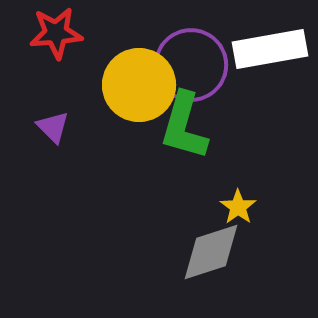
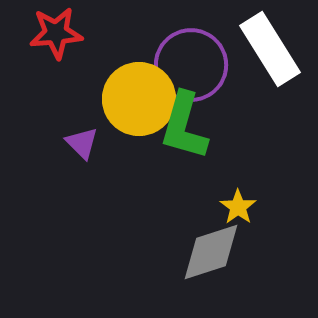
white rectangle: rotated 68 degrees clockwise
yellow circle: moved 14 px down
purple triangle: moved 29 px right, 16 px down
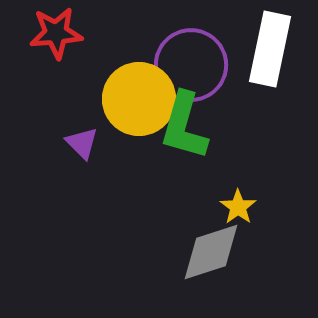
white rectangle: rotated 44 degrees clockwise
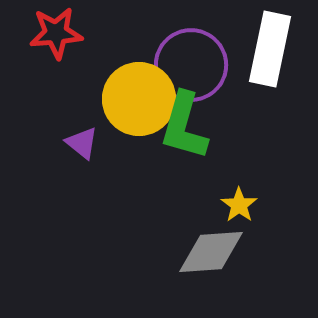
purple triangle: rotated 6 degrees counterclockwise
yellow star: moved 1 px right, 2 px up
gray diamond: rotated 14 degrees clockwise
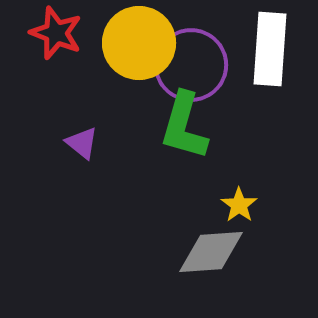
red star: rotated 26 degrees clockwise
white rectangle: rotated 8 degrees counterclockwise
yellow circle: moved 56 px up
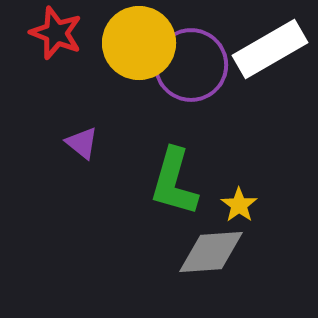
white rectangle: rotated 56 degrees clockwise
green L-shape: moved 10 px left, 56 px down
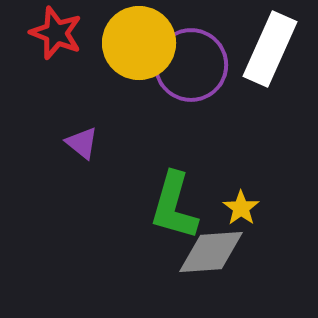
white rectangle: rotated 36 degrees counterclockwise
green L-shape: moved 24 px down
yellow star: moved 2 px right, 3 px down
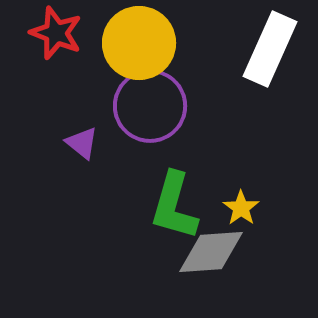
purple circle: moved 41 px left, 41 px down
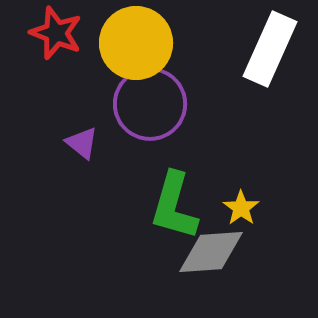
yellow circle: moved 3 px left
purple circle: moved 2 px up
